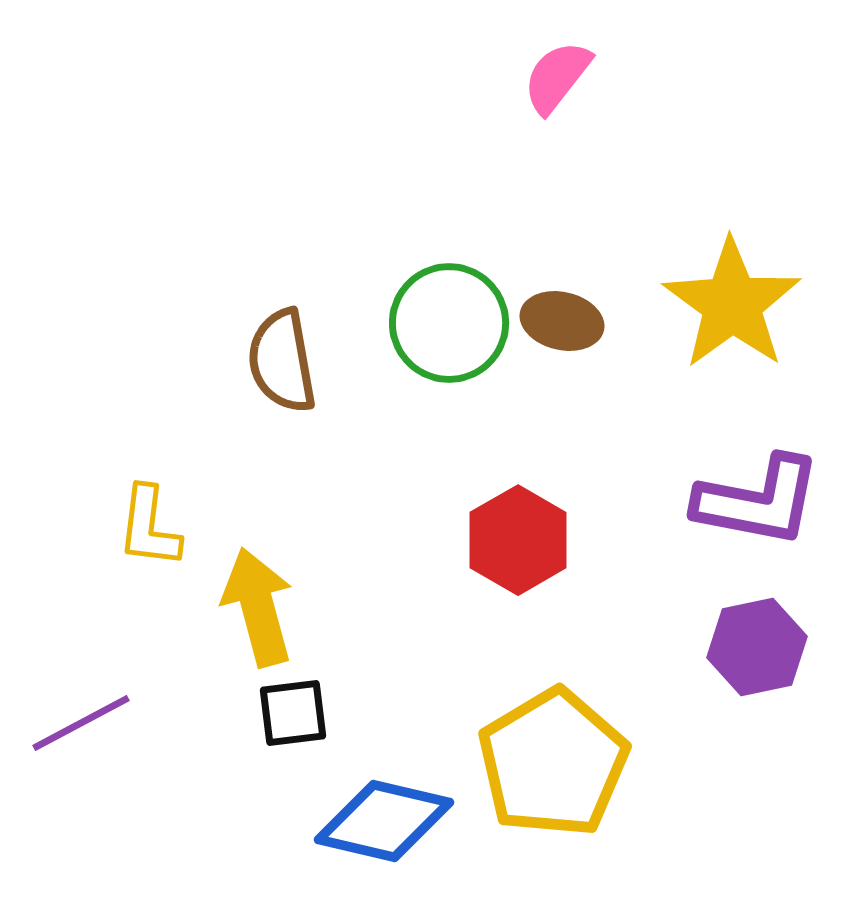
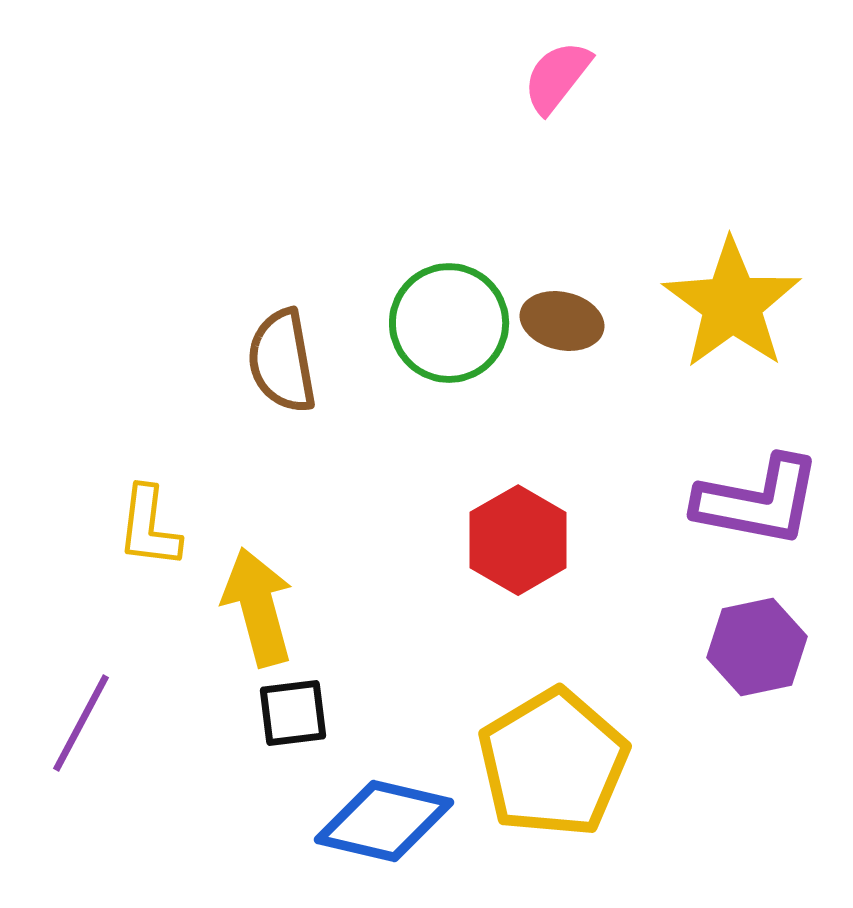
purple line: rotated 34 degrees counterclockwise
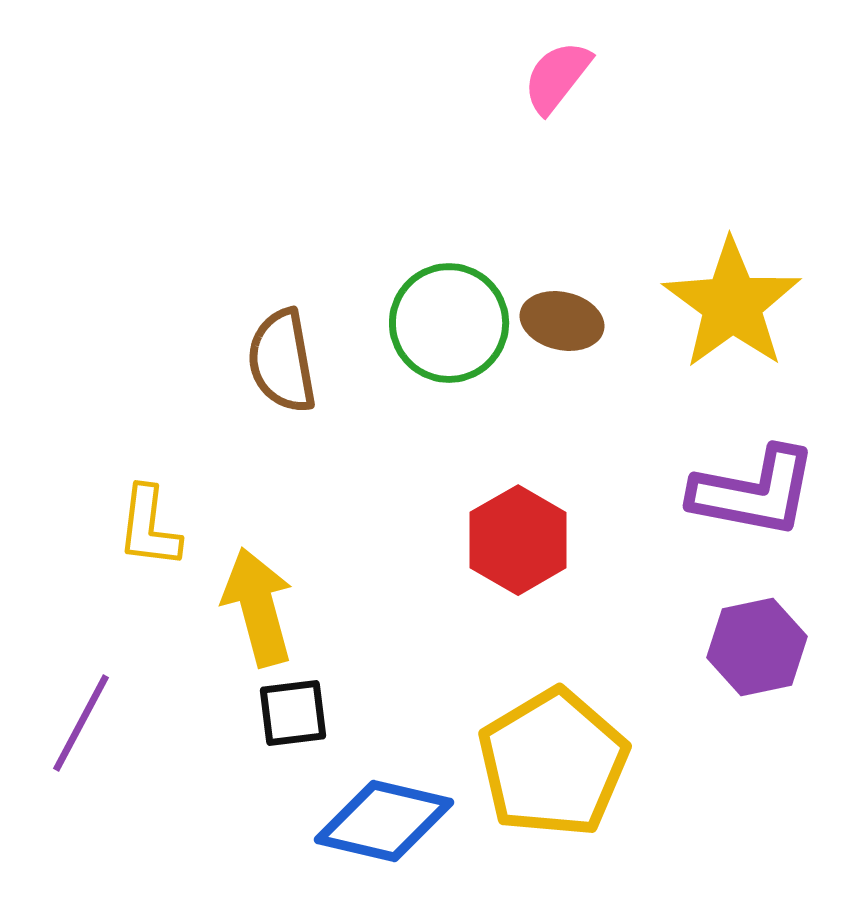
purple L-shape: moved 4 px left, 9 px up
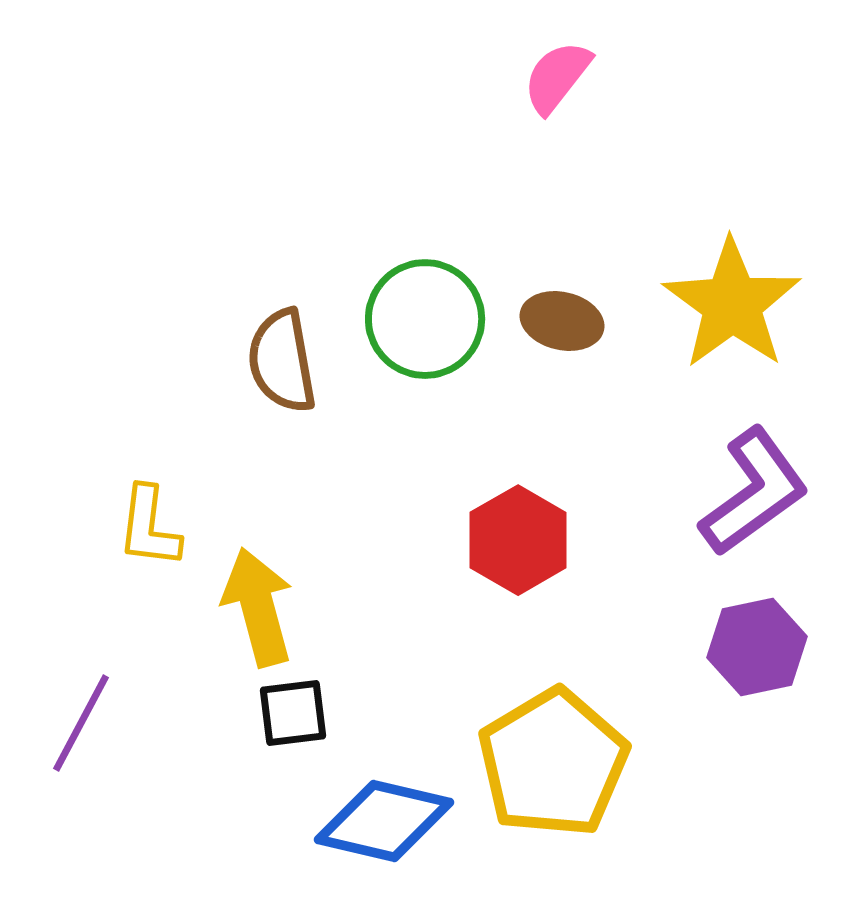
green circle: moved 24 px left, 4 px up
purple L-shape: rotated 47 degrees counterclockwise
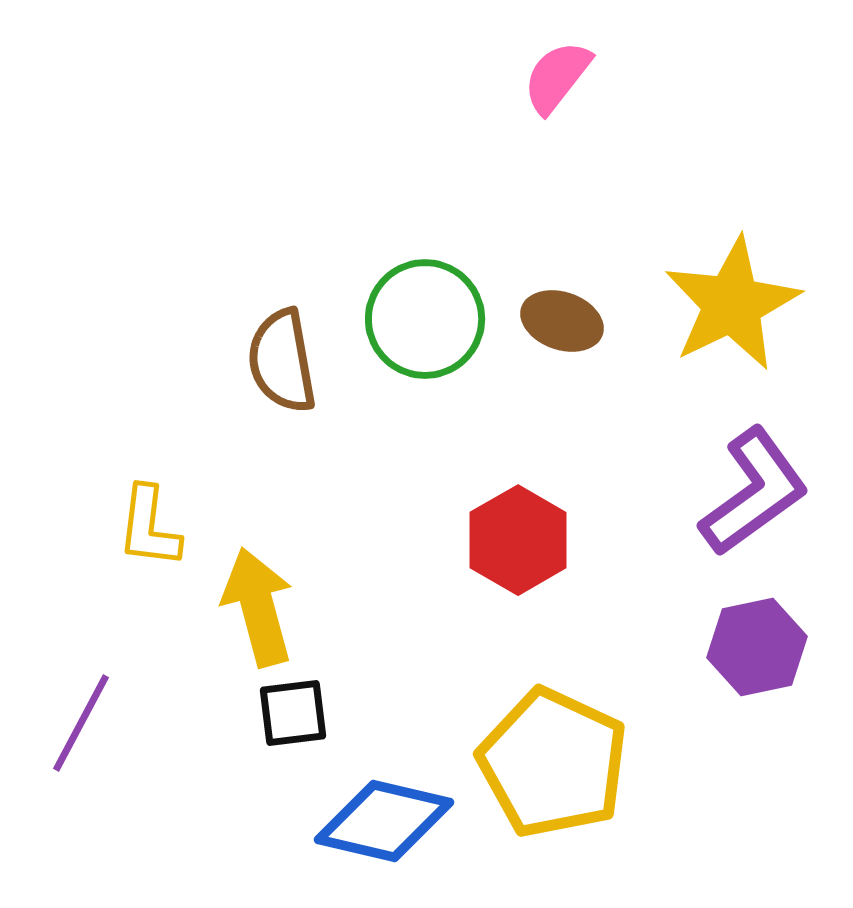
yellow star: rotated 10 degrees clockwise
brown ellipse: rotated 6 degrees clockwise
yellow pentagon: rotated 16 degrees counterclockwise
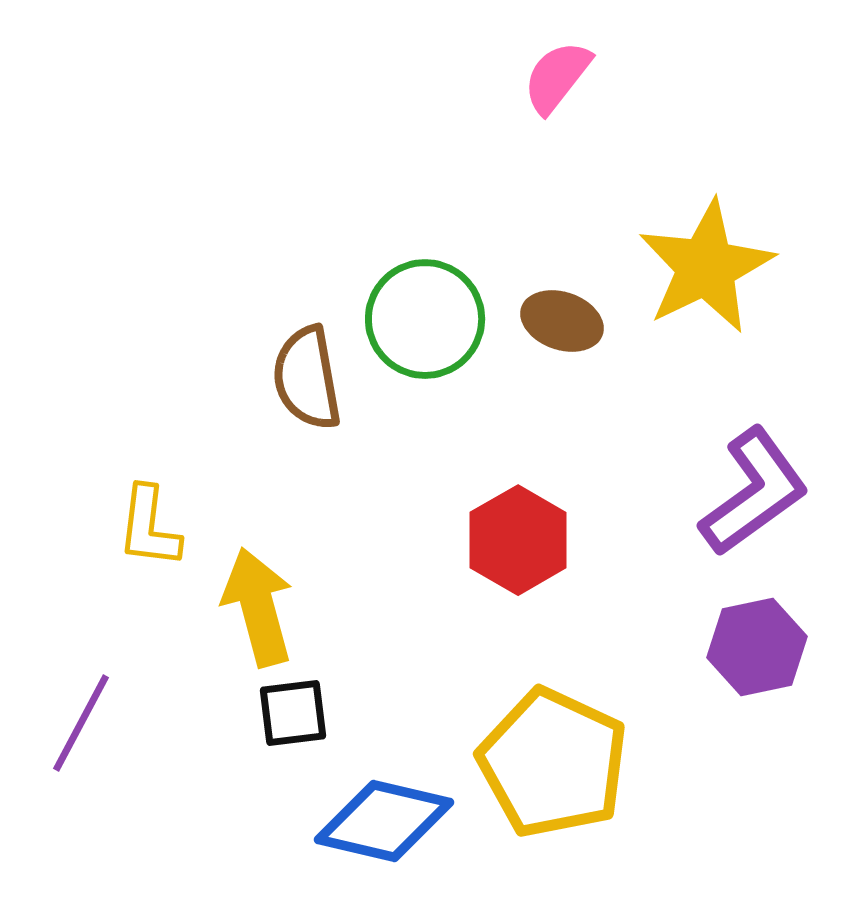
yellow star: moved 26 px left, 37 px up
brown semicircle: moved 25 px right, 17 px down
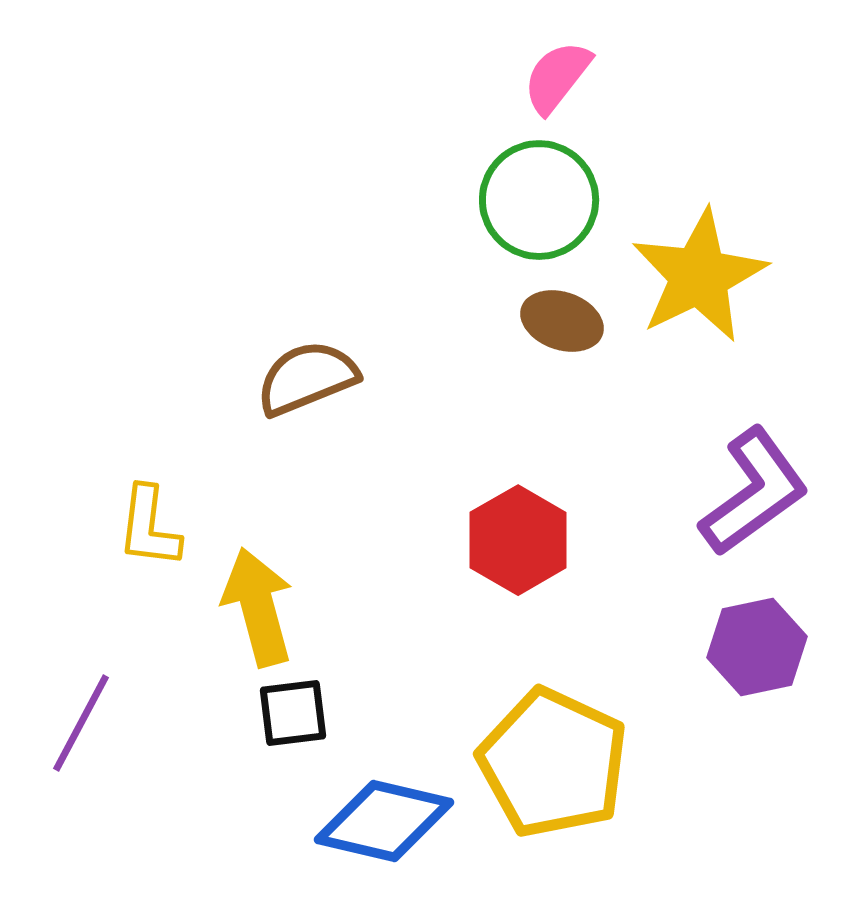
yellow star: moved 7 px left, 9 px down
green circle: moved 114 px right, 119 px up
brown semicircle: rotated 78 degrees clockwise
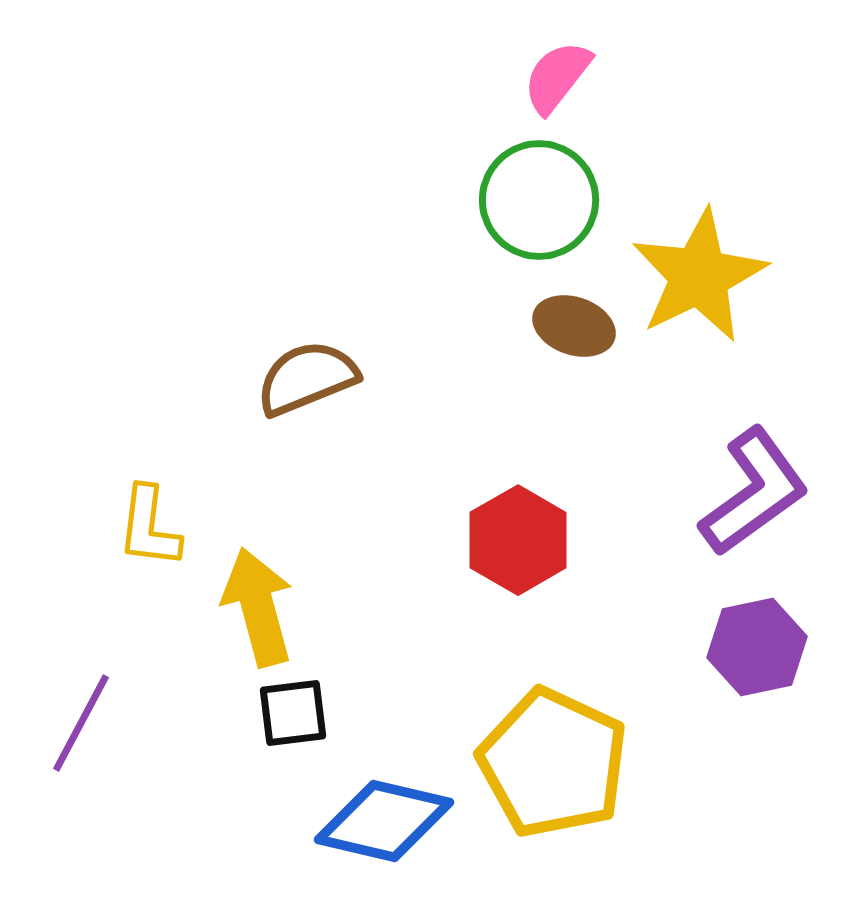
brown ellipse: moved 12 px right, 5 px down
